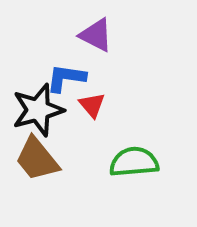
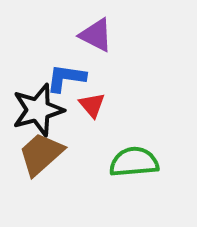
brown trapezoid: moved 4 px right, 5 px up; rotated 87 degrees clockwise
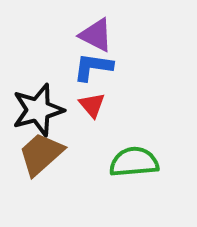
blue L-shape: moved 27 px right, 11 px up
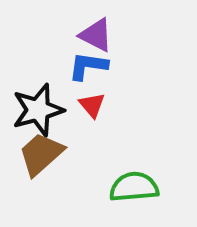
blue L-shape: moved 5 px left, 1 px up
green semicircle: moved 25 px down
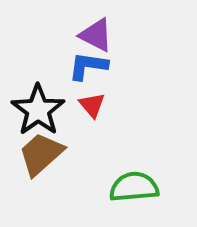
black star: rotated 20 degrees counterclockwise
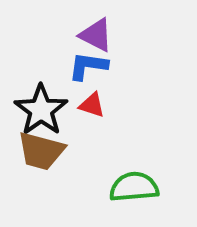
red triangle: rotated 32 degrees counterclockwise
black star: moved 3 px right
brown trapezoid: moved 3 px up; rotated 123 degrees counterclockwise
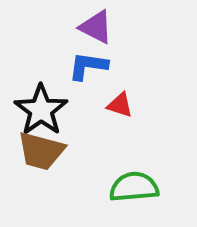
purple triangle: moved 8 px up
red triangle: moved 28 px right
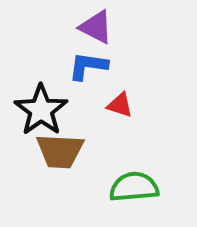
brown trapezoid: moved 19 px right; rotated 12 degrees counterclockwise
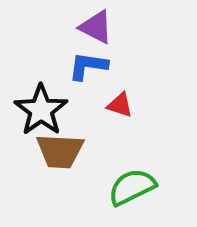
green semicircle: moved 2 px left; rotated 21 degrees counterclockwise
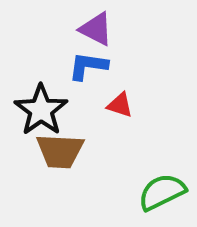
purple triangle: moved 2 px down
green semicircle: moved 30 px right, 5 px down
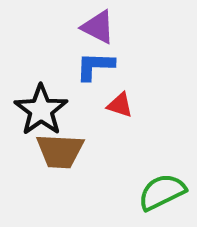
purple triangle: moved 2 px right, 2 px up
blue L-shape: moved 7 px right; rotated 6 degrees counterclockwise
